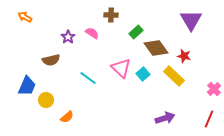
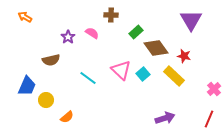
pink triangle: moved 2 px down
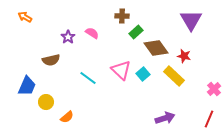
brown cross: moved 11 px right, 1 px down
yellow circle: moved 2 px down
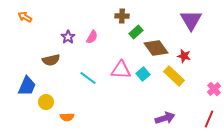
pink semicircle: moved 4 px down; rotated 88 degrees clockwise
pink triangle: rotated 40 degrees counterclockwise
orange semicircle: rotated 40 degrees clockwise
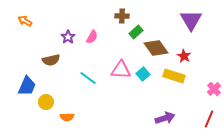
orange arrow: moved 4 px down
red star: rotated 16 degrees clockwise
yellow rectangle: rotated 25 degrees counterclockwise
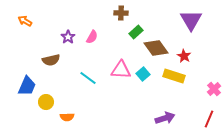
brown cross: moved 1 px left, 3 px up
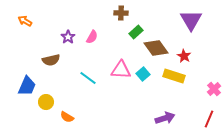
orange semicircle: rotated 32 degrees clockwise
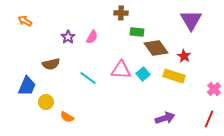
green rectangle: moved 1 px right; rotated 48 degrees clockwise
brown semicircle: moved 4 px down
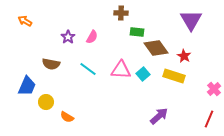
brown semicircle: rotated 24 degrees clockwise
cyan line: moved 9 px up
purple arrow: moved 6 px left, 2 px up; rotated 24 degrees counterclockwise
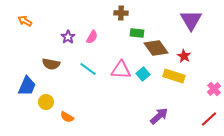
green rectangle: moved 1 px down
red line: rotated 24 degrees clockwise
